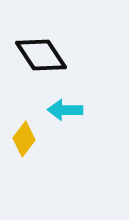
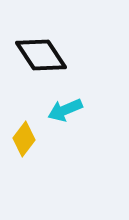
cyan arrow: rotated 24 degrees counterclockwise
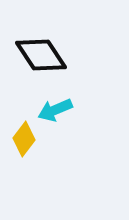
cyan arrow: moved 10 px left
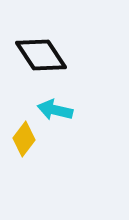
cyan arrow: rotated 36 degrees clockwise
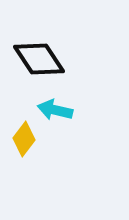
black diamond: moved 2 px left, 4 px down
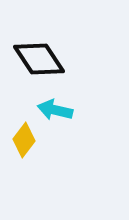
yellow diamond: moved 1 px down
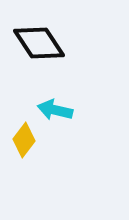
black diamond: moved 16 px up
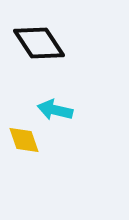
yellow diamond: rotated 56 degrees counterclockwise
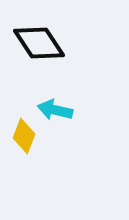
yellow diamond: moved 4 px up; rotated 40 degrees clockwise
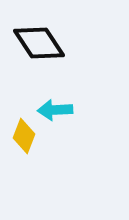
cyan arrow: rotated 16 degrees counterclockwise
